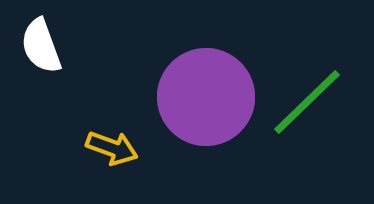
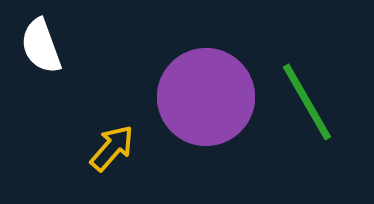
green line: rotated 76 degrees counterclockwise
yellow arrow: rotated 69 degrees counterclockwise
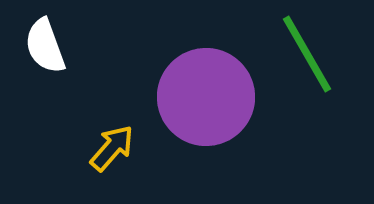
white semicircle: moved 4 px right
green line: moved 48 px up
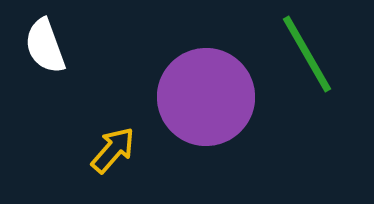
yellow arrow: moved 1 px right, 2 px down
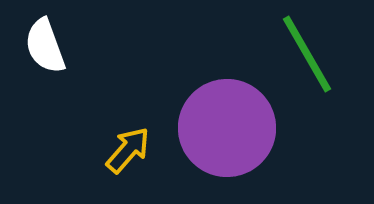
purple circle: moved 21 px right, 31 px down
yellow arrow: moved 15 px right
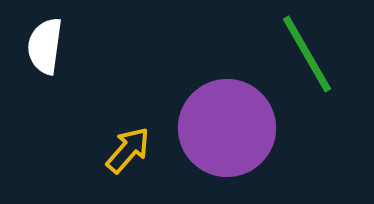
white semicircle: rotated 28 degrees clockwise
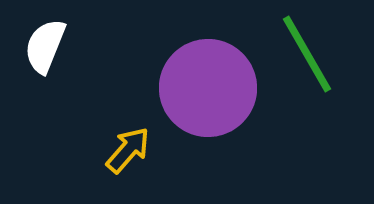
white semicircle: rotated 14 degrees clockwise
purple circle: moved 19 px left, 40 px up
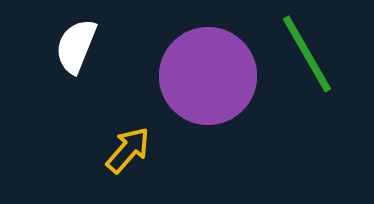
white semicircle: moved 31 px right
purple circle: moved 12 px up
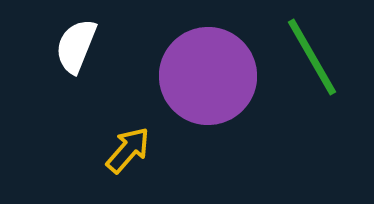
green line: moved 5 px right, 3 px down
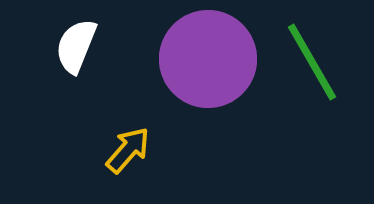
green line: moved 5 px down
purple circle: moved 17 px up
